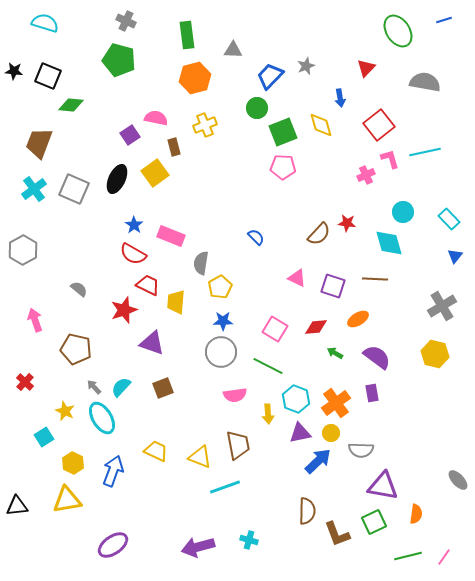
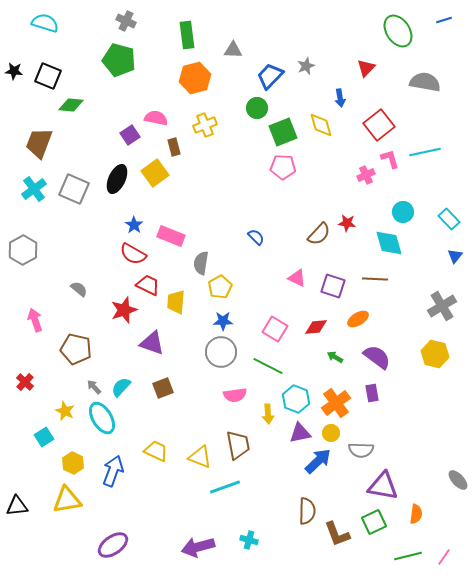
green arrow at (335, 353): moved 4 px down
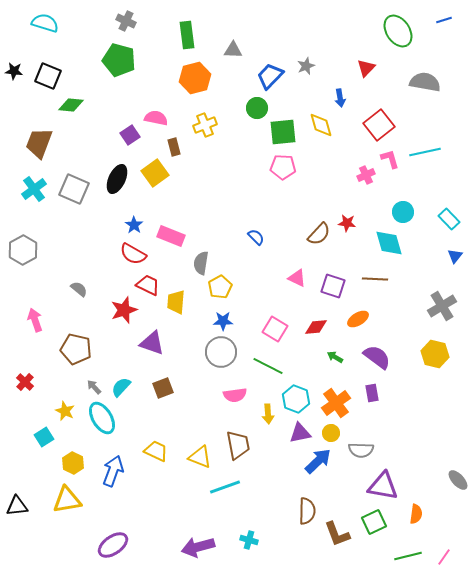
green square at (283, 132): rotated 16 degrees clockwise
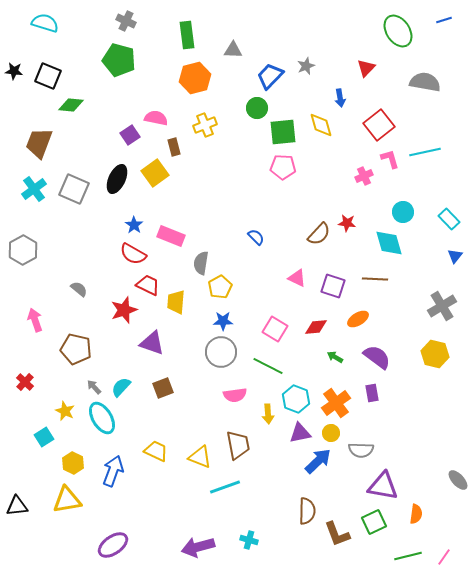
pink cross at (366, 175): moved 2 px left, 1 px down
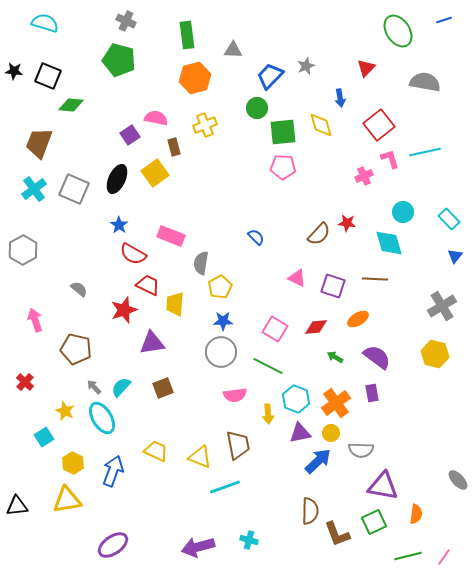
blue star at (134, 225): moved 15 px left
yellow trapezoid at (176, 302): moved 1 px left, 2 px down
purple triangle at (152, 343): rotated 28 degrees counterclockwise
brown semicircle at (307, 511): moved 3 px right
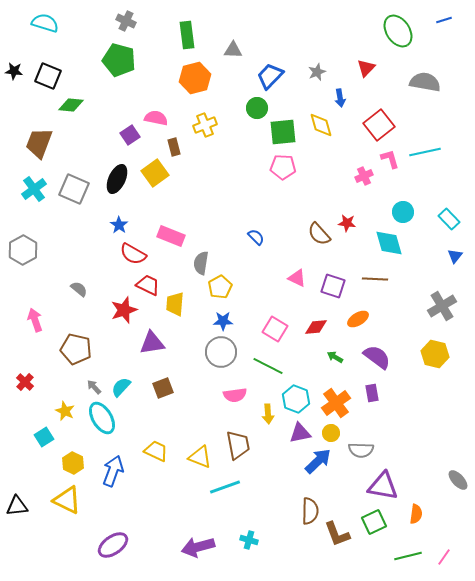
gray star at (306, 66): moved 11 px right, 6 px down
brown semicircle at (319, 234): rotated 95 degrees clockwise
yellow triangle at (67, 500): rotated 36 degrees clockwise
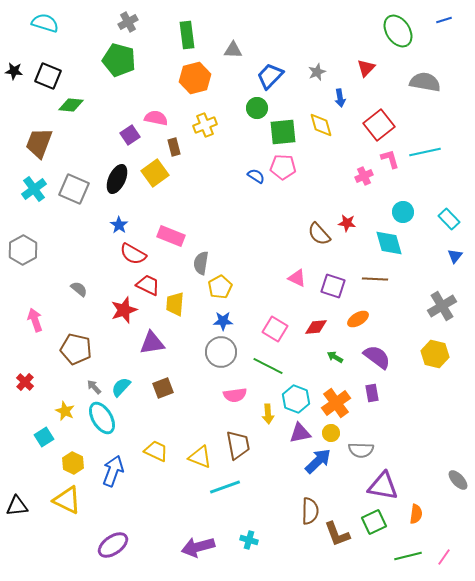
gray cross at (126, 21): moved 2 px right, 1 px down; rotated 36 degrees clockwise
blue semicircle at (256, 237): moved 61 px up; rotated 12 degrees counterclockwise
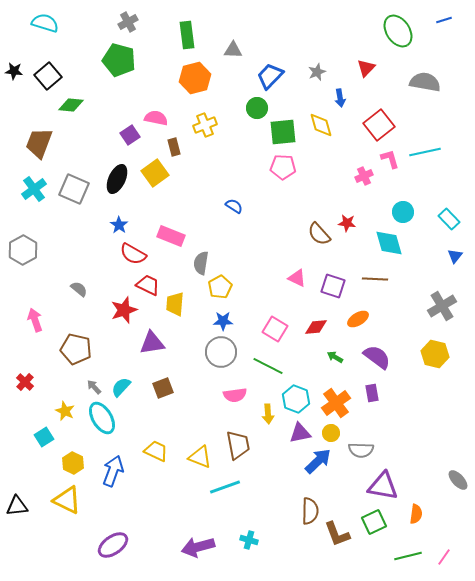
black square at (48, 76): rotated 28 degrees clockwise
blue semicircle at (256, 176): moved 22 px left, 30 px down
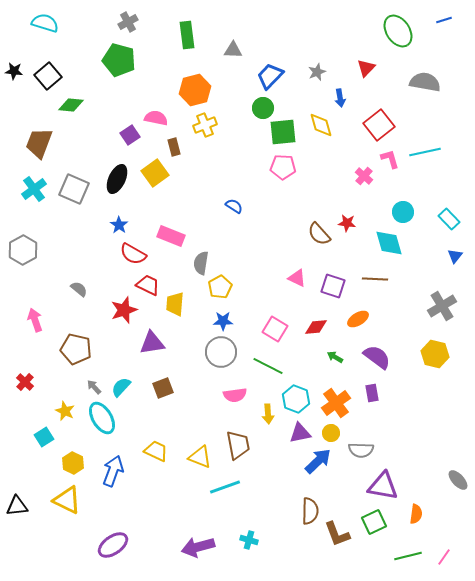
orange hexagon at (195, 78): moved 12 px down
green circle at (257, 108): moved 6 px right
pink cross at (364, 176): rotated 24 degrees counterclockwise
